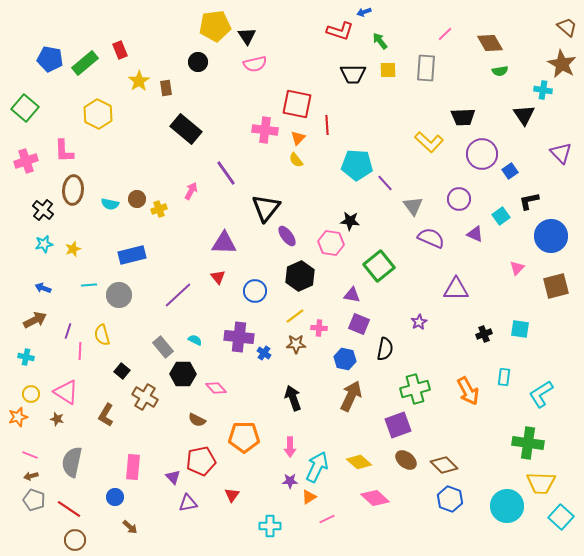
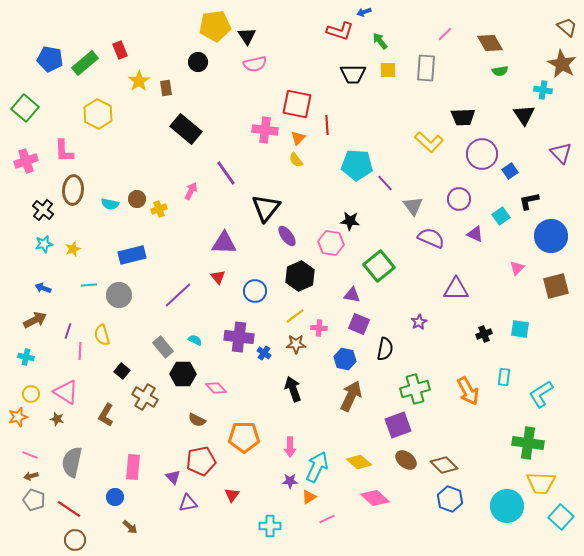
black arrow at (293, 398): moved 9 px up
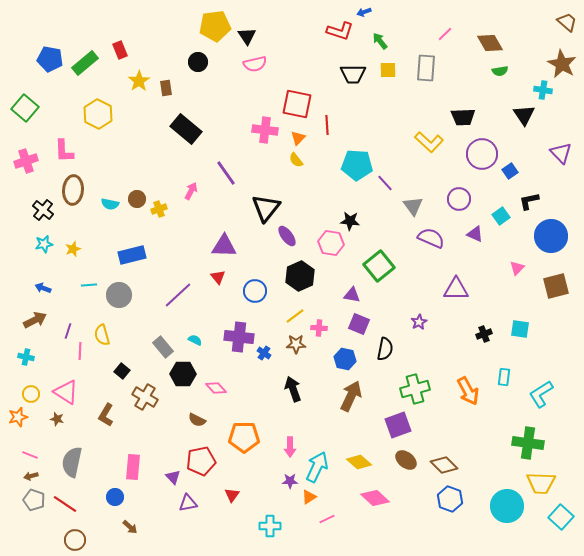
brown trapezoid at (567, 27): moved 5 px up
purple triangle at (224, 243): moved 3 px down
red line at (69, 509): moved 4 px left, 5 px up
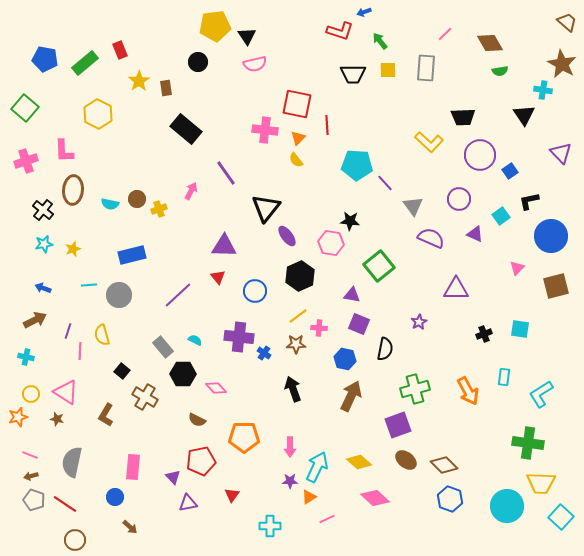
blue pentagon at (50, 59): moved 5 px left
purple circle at (482, 154): moved 2 px left, 1 px down
yellow line at (295, 316): moved 3 px right
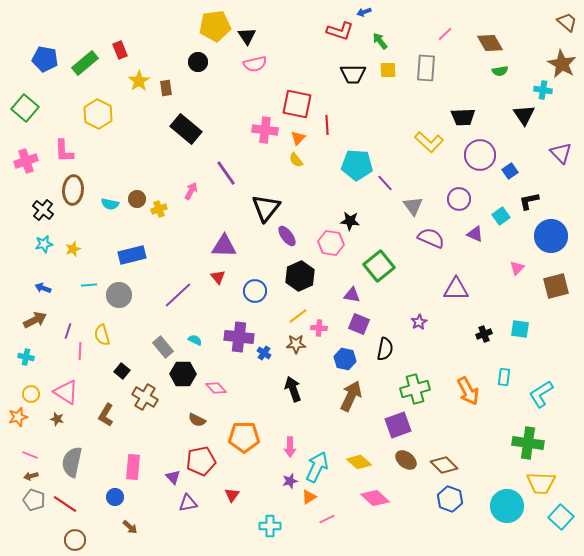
purple star at (290, 481): rotated 14 degrees counterclockwise
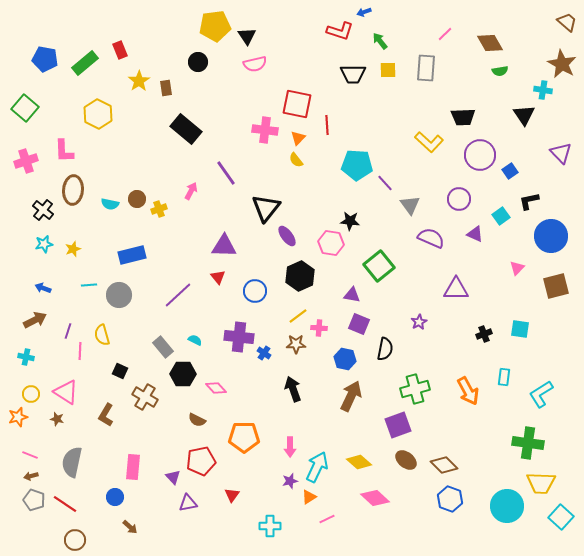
gray triangle at (413, 206): moved 3 px left, 1 px up
black square at (122, 371): moved 2 px left; rotated 14 degrees counterclockwise
